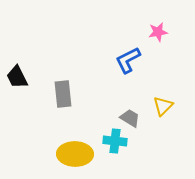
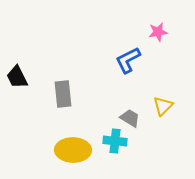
yellow ellipse: moved 2 px left, 4 px up
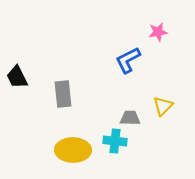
gray trapezoid: rotated 30 degrees counterclockwise
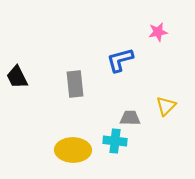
blue L-shape: moved 8 px left; rotated 12 degrees clockwise
gray rectangle: moved 12 px right, 10 px up
yellow triangle: moved 3 px right
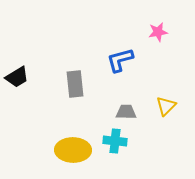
black trapezoid: rotated 95 degrees counterclockwise
gray trapezoid: moved 4 px left, 6 px up
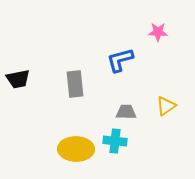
pink star: rotated 12 degrees clockwise
black trapezoid: moved 1 px right, 2 px down; rotated 20 degrees clockwise
yellow triangle: rotated 10 degrees clockwise
yellow ellipse: moved 3 px right, 1 px up
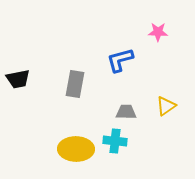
gray rectangle: rotated 16 degrees clockwise
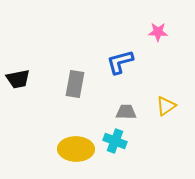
blue L-shape: moved 2 px down
cyan cross: rotated 15 degrees clockwise
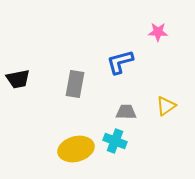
yellow ellipse: rotated 16 degrees counterclockwise
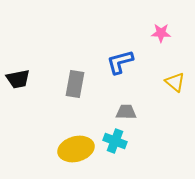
pink star: moved 3 px right, 1 px down
yellow triangle: moved 9 px right, 24 px up; rotated 45 degrees counterclockwise
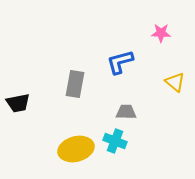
black trapezoid: moved 24 px down
